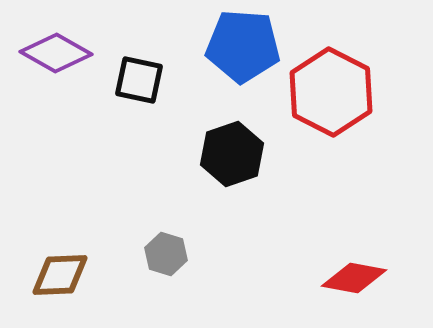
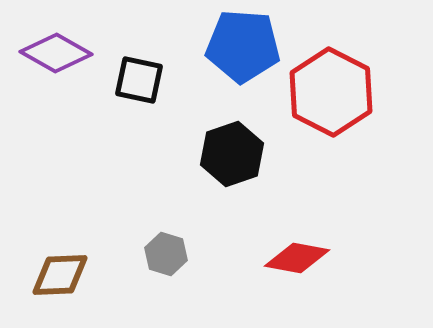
red diamond: moved 57 px left, 20 px up
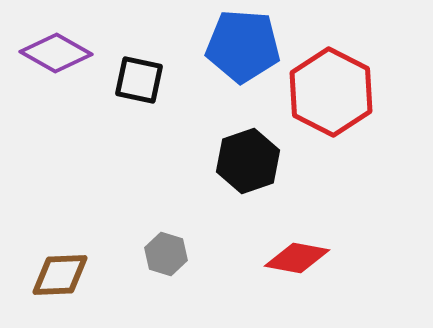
black hexagon: moved 16 px right, 7 px down
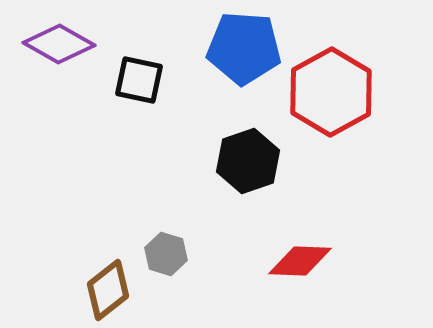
blue pentagon: moved 1 px right, 2 px down
purple diamond: moved 3 px right, 9 px up
red hexagon: rotated 4 degrees clockwise
red diamond: moved 3 px right, 3 px down; rotated 8 degrees counterclockwise
brown diamond: moved 48 px right, 15 px down; rotated 36 degrees counterclockwise
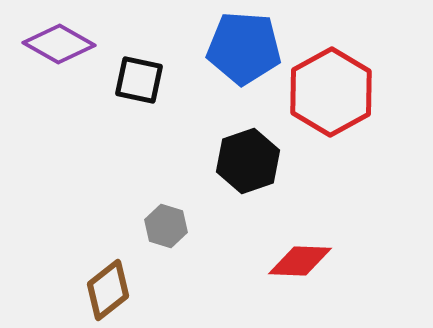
gray hexagon: moved 28 px up
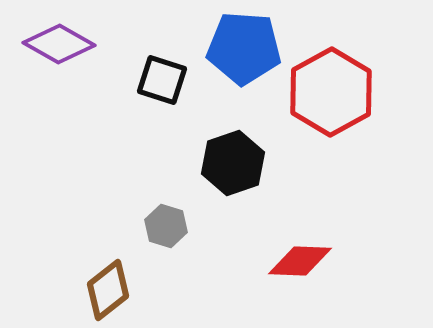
black square: moved 23 px right; rotated 6 degrees clockwise
black hexagon: moved 15 px left, 2 px down
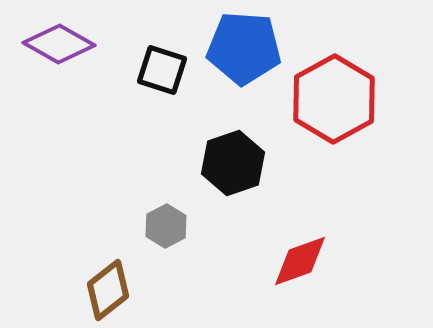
black square: moved 10 px up
red hexagon: moved 3 px right, 7 px down
gray hexagon: rotated 15 degrees clockwise
red diamond: rotated 22 degrees counterclockwise
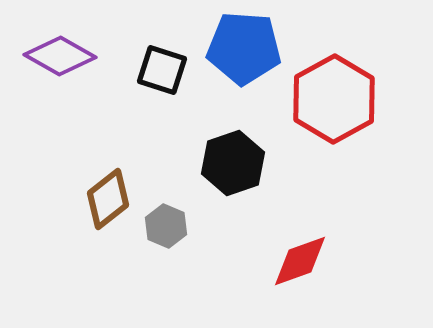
purple diamond: moved 1 px right, 12 px down
gray hexagon: rotated 9 degrees counterclockwise
brown diamond: moved 91 px up
